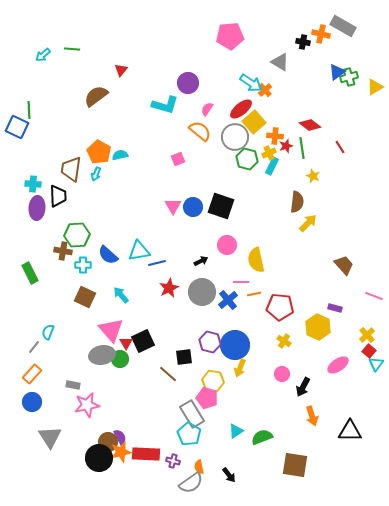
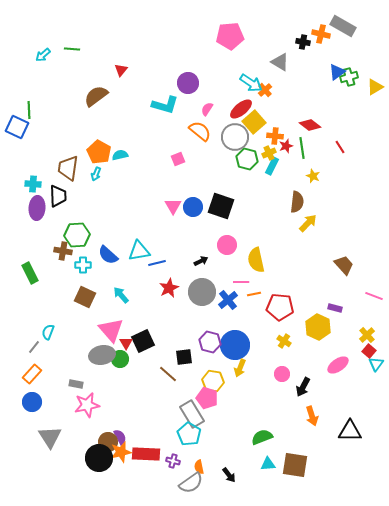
brown trapezoid at (71, 169): moved 3 px left, 1 px up
gray rectangle at (73, 385): moved 3 px right, 1 px up
cyan triangle at (236, 431): moved 32 px right, 33 px down; rotated 28 degrees clockwise
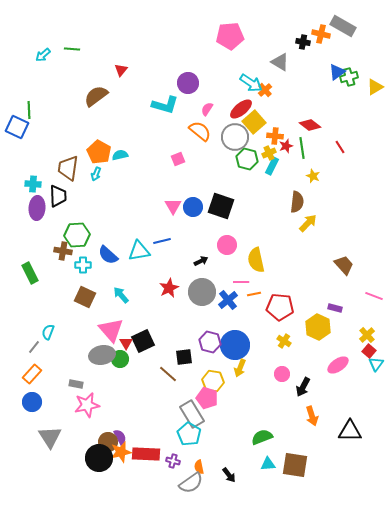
blue line at (157, 263): moved 5 px right, 22 px up
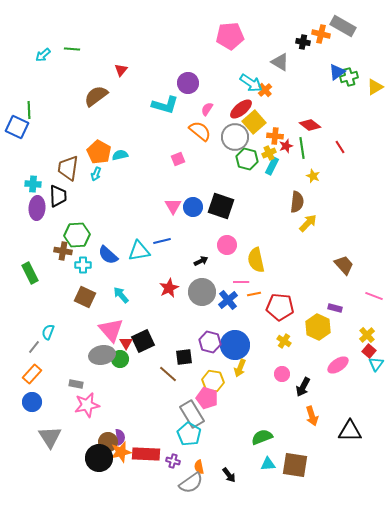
purple semicircle at (120, 437): rotated 21 degrees clockwise
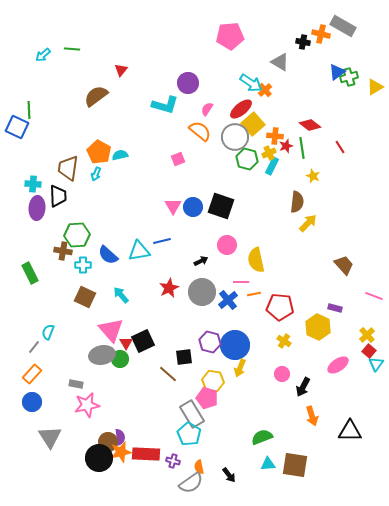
yellow square at (254, 122): moved 1 px left, 2 px down
